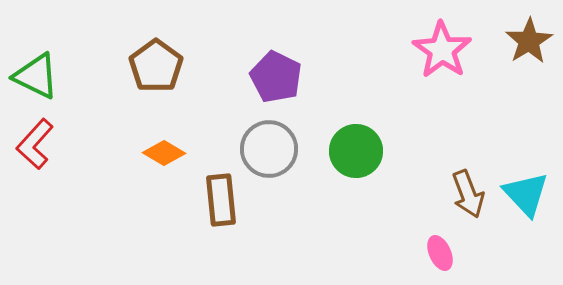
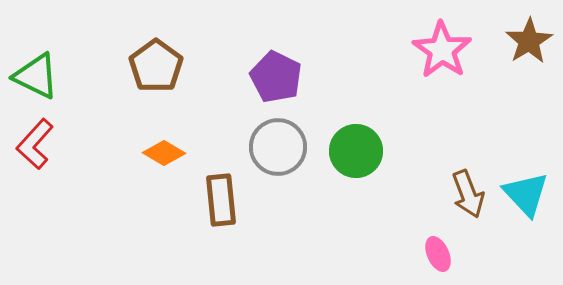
gray circle: moved 9 px right, 2 px up
pink ellipse: moved 2 px left, 1 px down
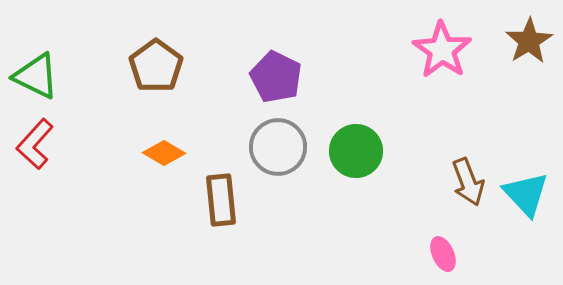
brown arrow: moved 12 px up
pink ellipse: moved 5 px right
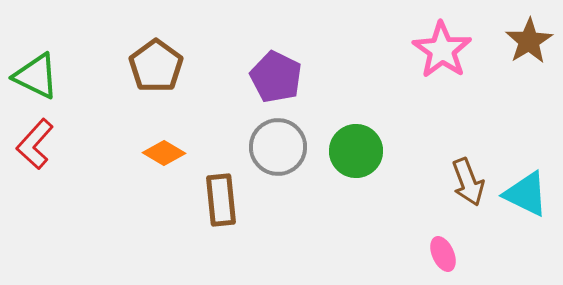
cyan triangle: rotated 21 degrees counterclockwise
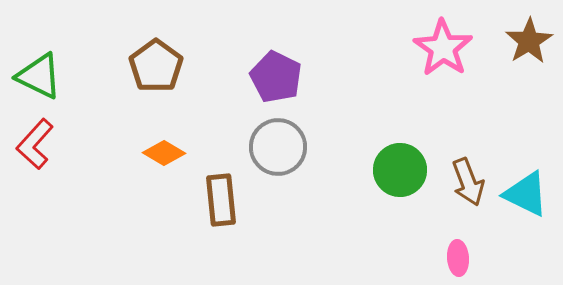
pink star: moved 1 px right, 2 px up
green triangle: moved 3 px right
green circle: moved 44 px right, 19 px down
pink ellipse: moved 15 px right, 4 px down; rotated 20 degrees clockwise
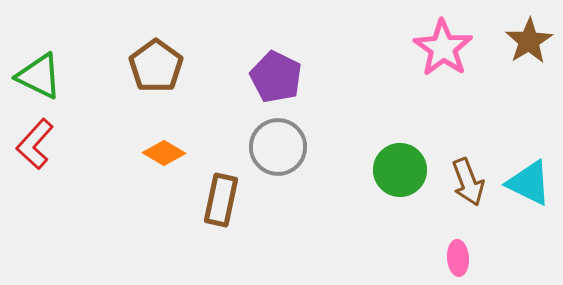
cyan triangle: moved 3 px right, 11 px up
brown rectangle: rotated 18 degrees clockwise
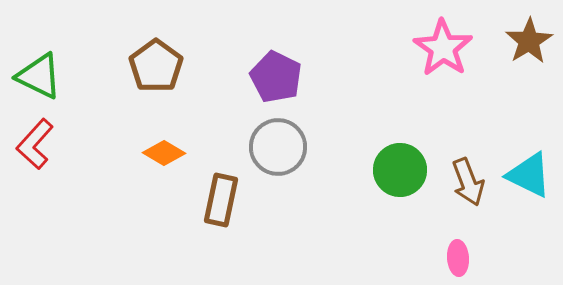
cyan triangle: moved 8 px up
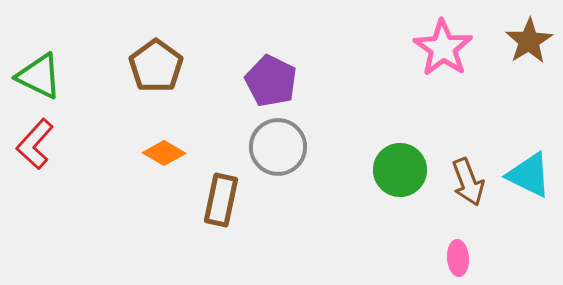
purple pentagon: moved 5 px left, 4 px down
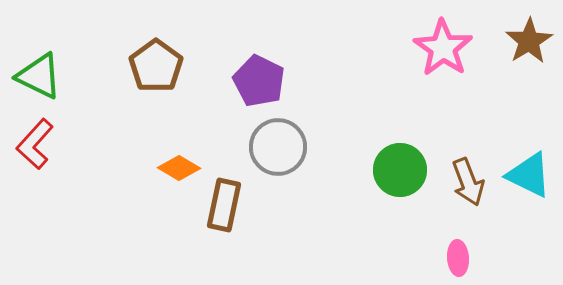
purple pentagon: moved 12 px left
orange diamond: moved 15 px right, 15 px down
brown rectangle: moved 3 px right, 5 px down
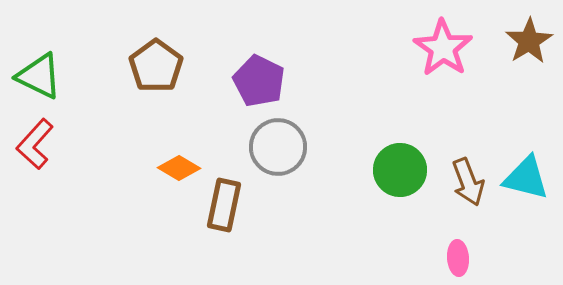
cyan triangle: moved 3 px left, 3 px down; rotated 12 degrees counterclockwise
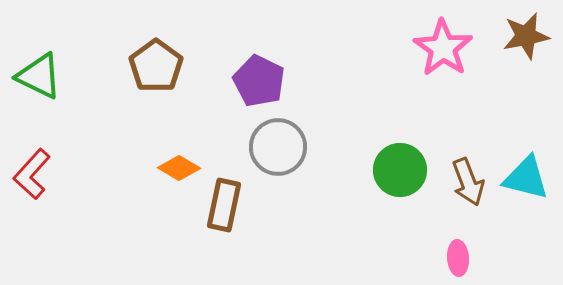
brown star: moved 3 px left, 5 px up; rotated 21 degrees clockwise
red L-shape: moved 3 px left, 30 px down
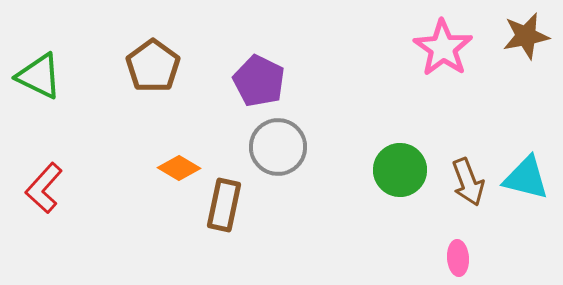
brown pentagon: moved 3 px left
red L-shape: moved 12 px right, 14 px down
